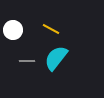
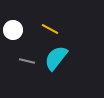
yellow line: moved 1 px left
gray line: rotated 14 degrees clockwise
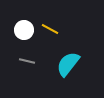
white circle: moved 11 px right
cyan semicircle: moved 12 px right, 6 px down
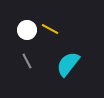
white circle: moved 3 px right
gray line: rotated 49 degrees clockwise
